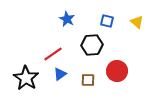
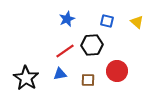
blue star: rotated 21 degrees clockwise
red line: moved 12 px right, 3 px up
blue triangle: rotated 24 degrees clockwise
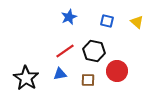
blue star: moved 2 px right, 2 px up
black hexagon: moved 2 px right, 6 px down; rotated 15 degrees clockwise
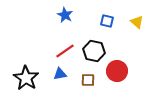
blue star: moved 4 px left, 2 px up; rotated 21 degrees counterclockwise
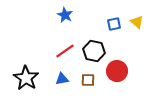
blue square: moved 7 px right, 3 px down; rotated 24 degrees counterclockwise
blue triangle: moved 2 px right, 5 px down
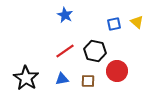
black hexagon: moved 1 px right
brown square: moved 1 px down
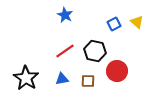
blue square: rotated 16 degrees counterclockwise
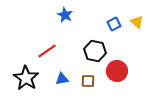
red line: moved 18 px left
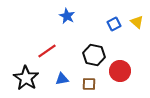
blue star: moved 2 px right, 1 px down
black hexagon: moved 1 px left, 4 px down
red circle: moved 3 px right
brown square: moved 1 px right, 3 px down
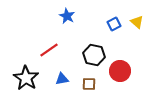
red line: moved 2 px right, 1 px up
